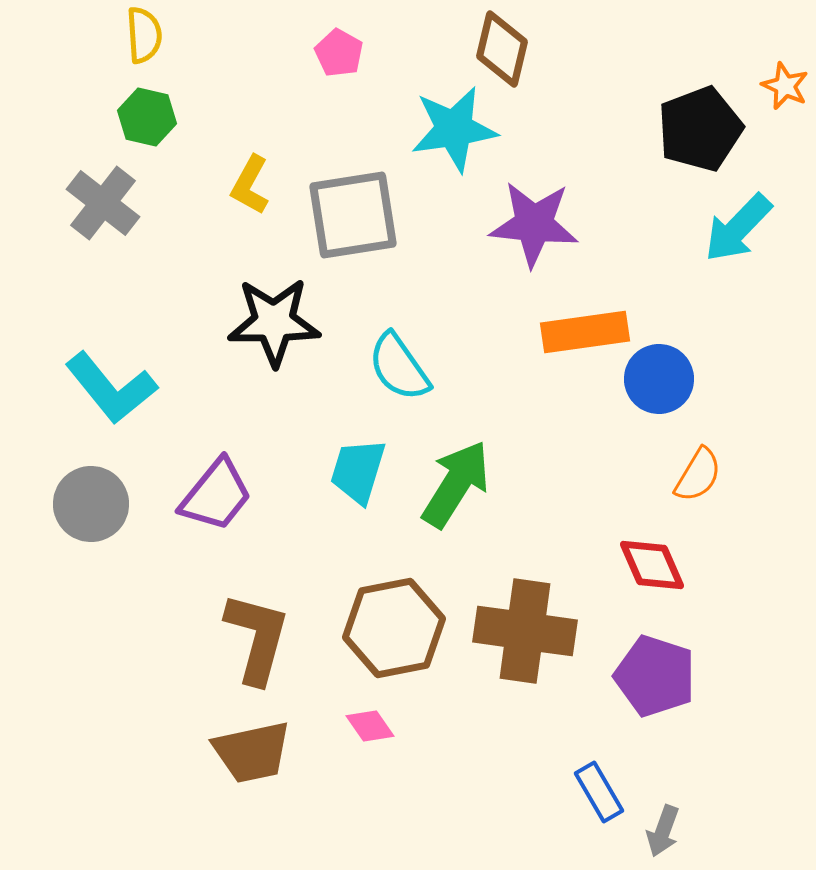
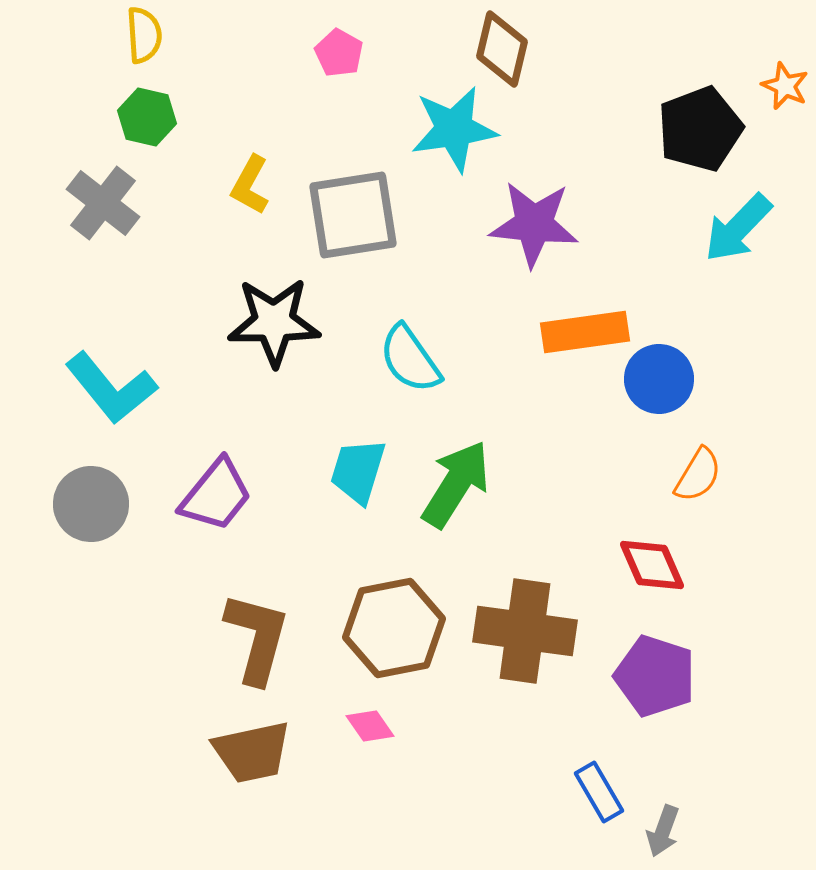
cyan semicircle: moved 11 px right, 8 px up
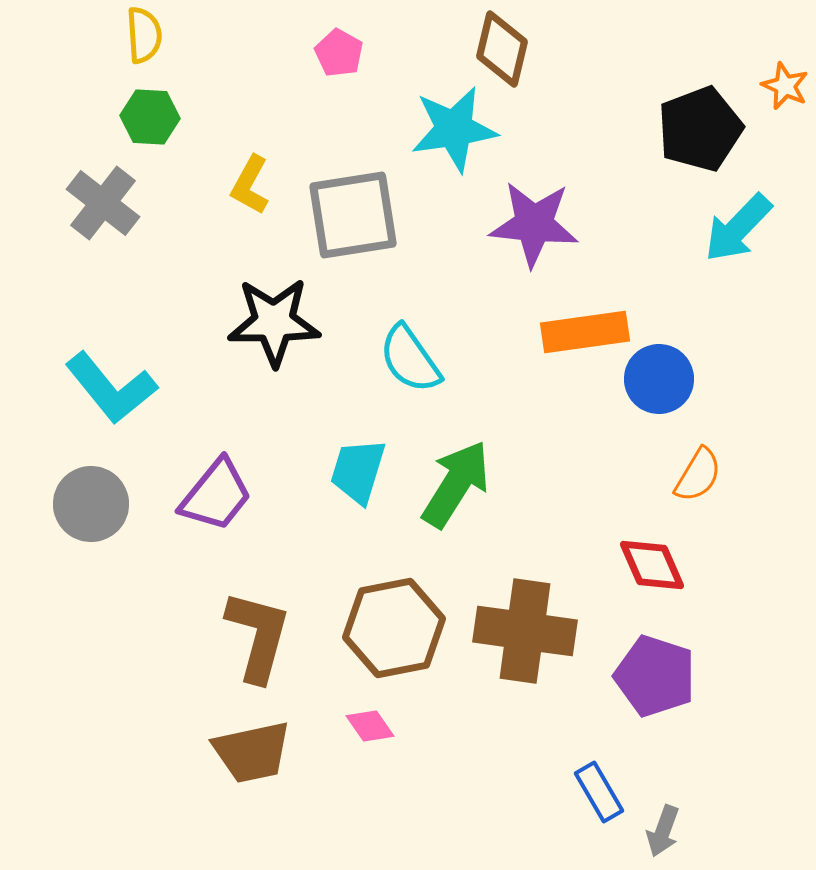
green hexagon: moved 3 px right; rotated 10 degrees counterclockwise
brown L-shape: moved 1 px right, 2 px up
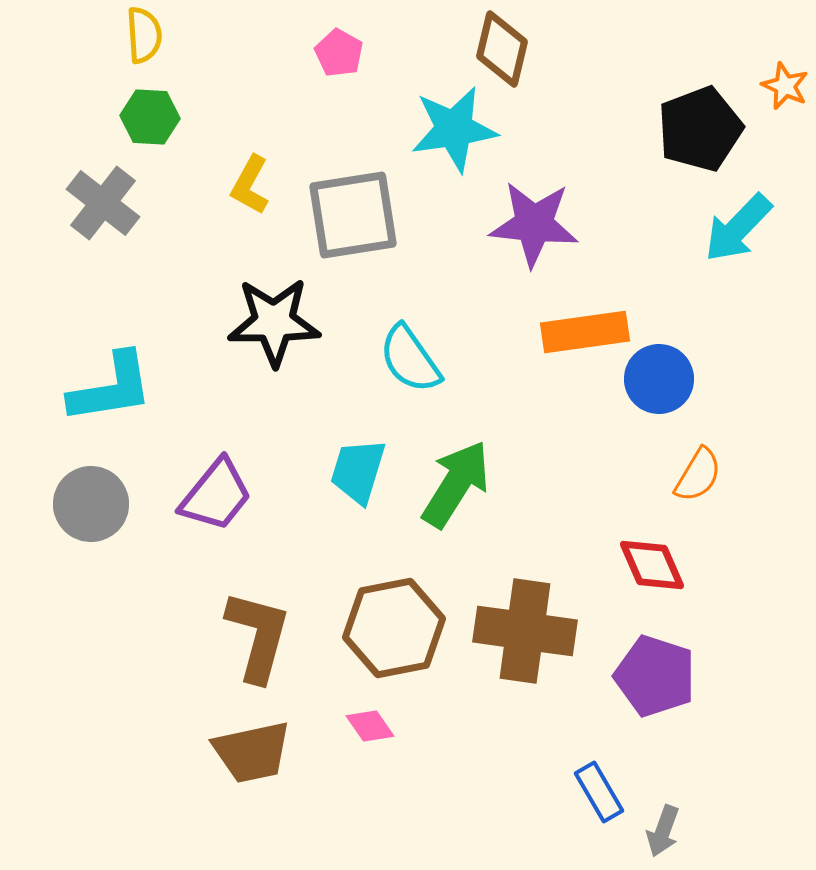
cyan L-shape: rotated 60 degrees counterclockwise
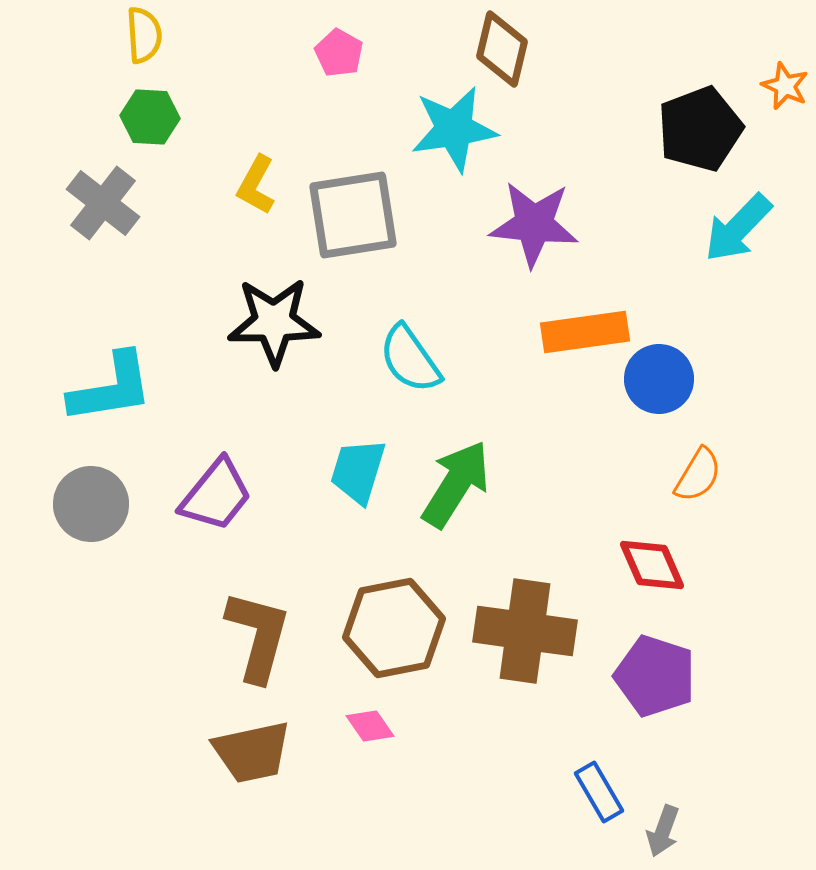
yellow L-shape: moved 6 px right
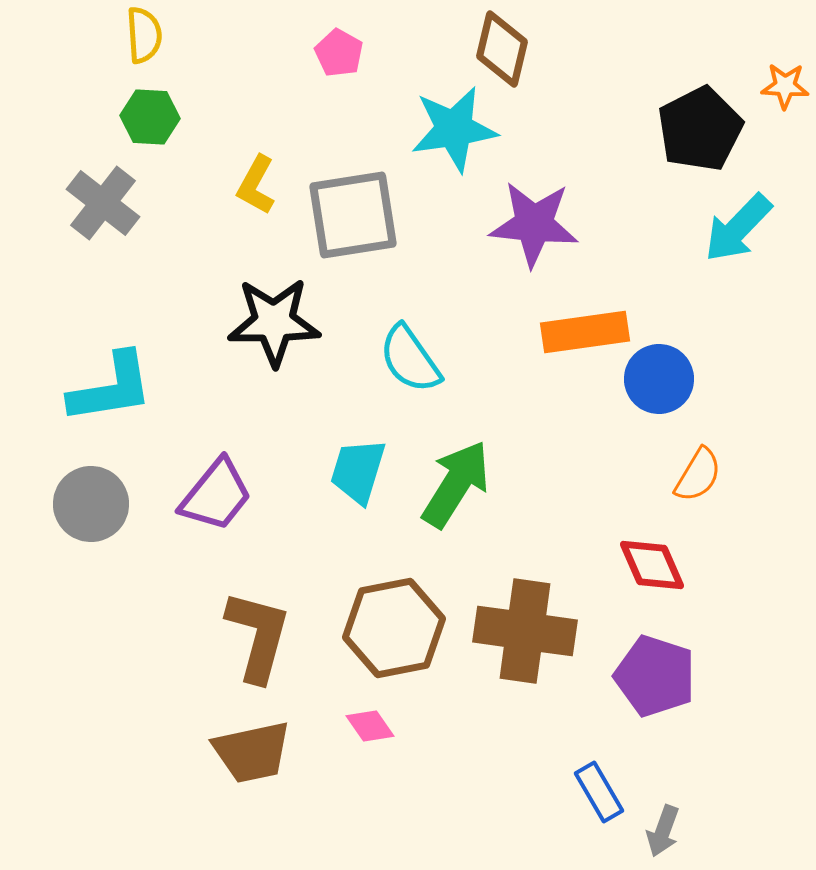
orange star: rotated 21 degrees counterclockwise
black pentagon: rotated 6 degrees counterclockwise
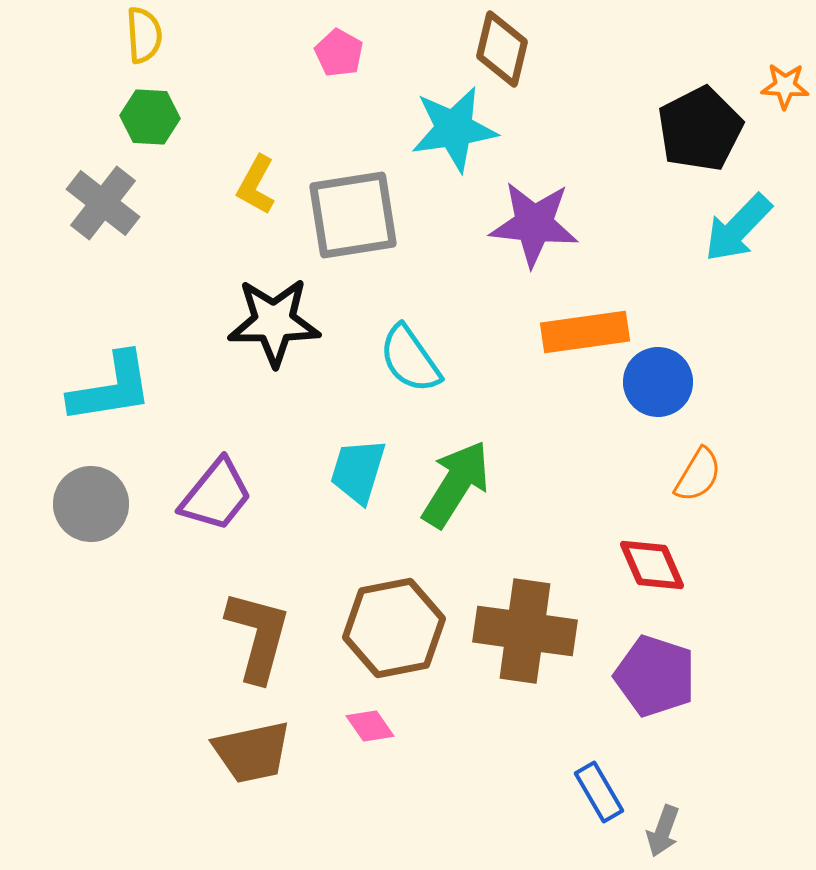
blue circle: moved 1 px left, 3 px down
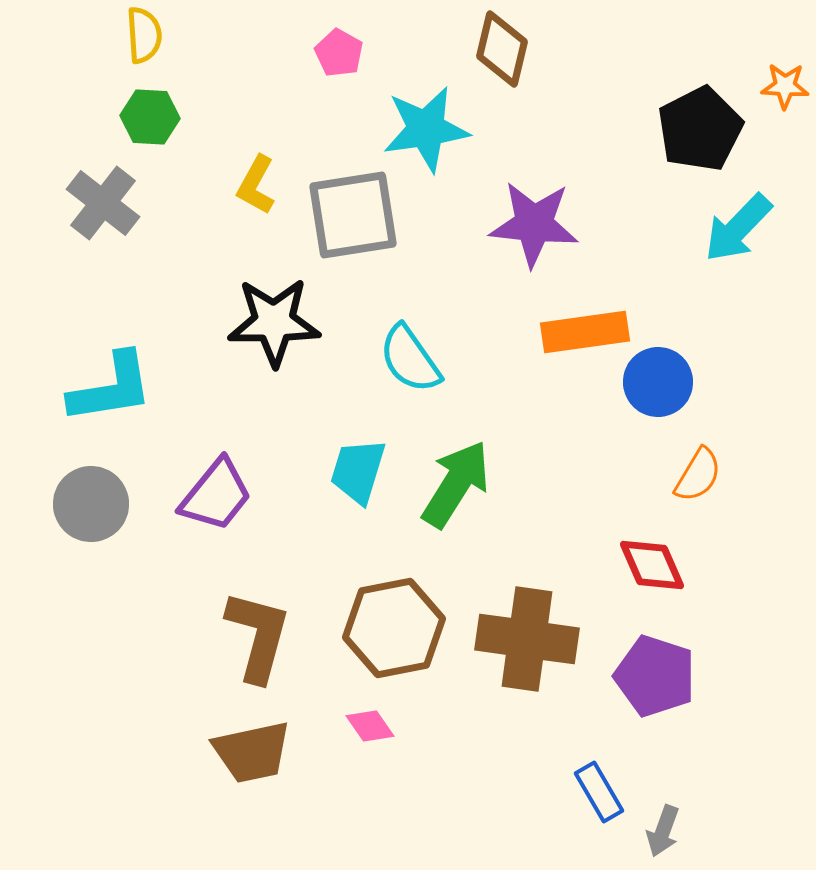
cyan star: moved 28 px left
brown cross: moved 2 px right, 8 px down
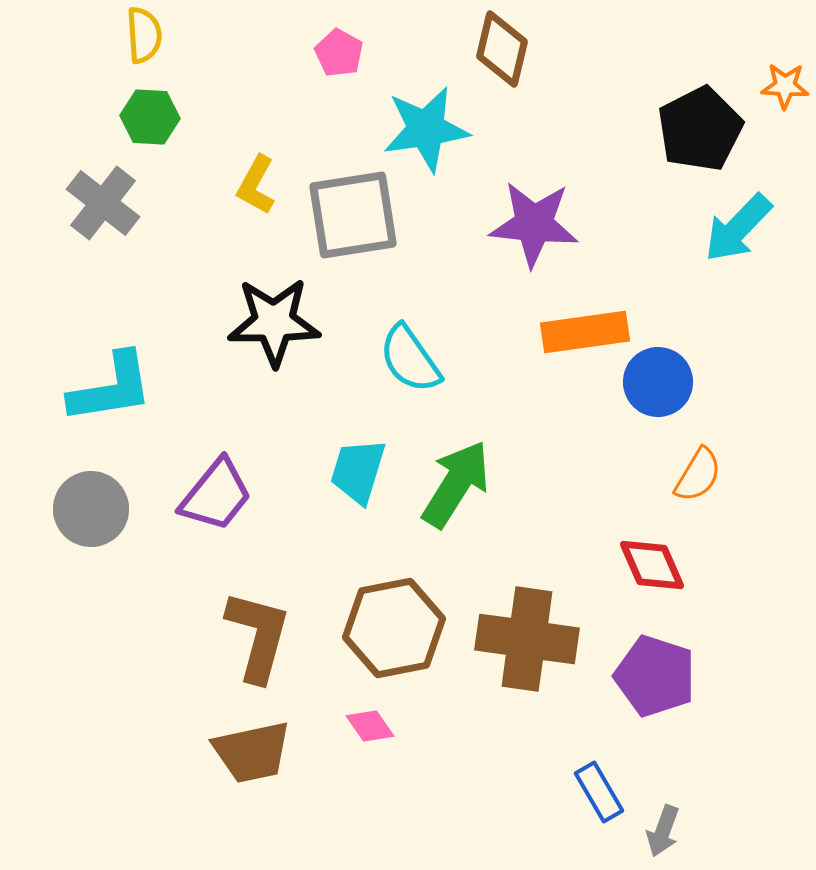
gray circle: moved 5 px down
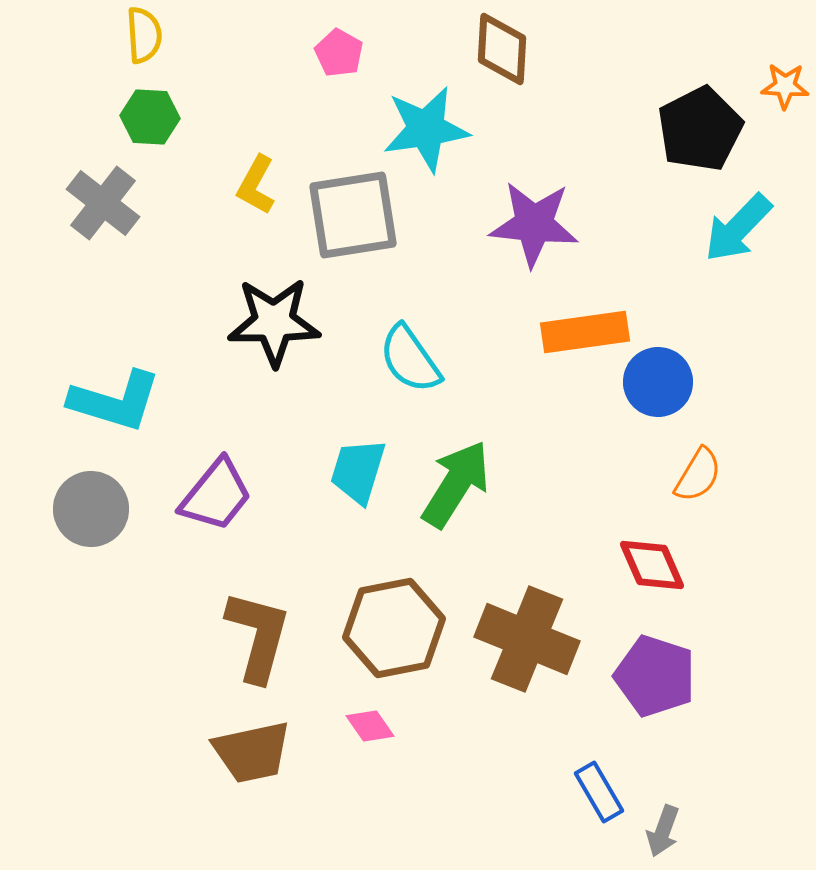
brown diamond: rotated 10 degrees counterclockwise
cyan L-shape: moved 4 px right, 13 px down; rotated 26 degrees clockwise
brown cross: rotated 14 degrees clockwise
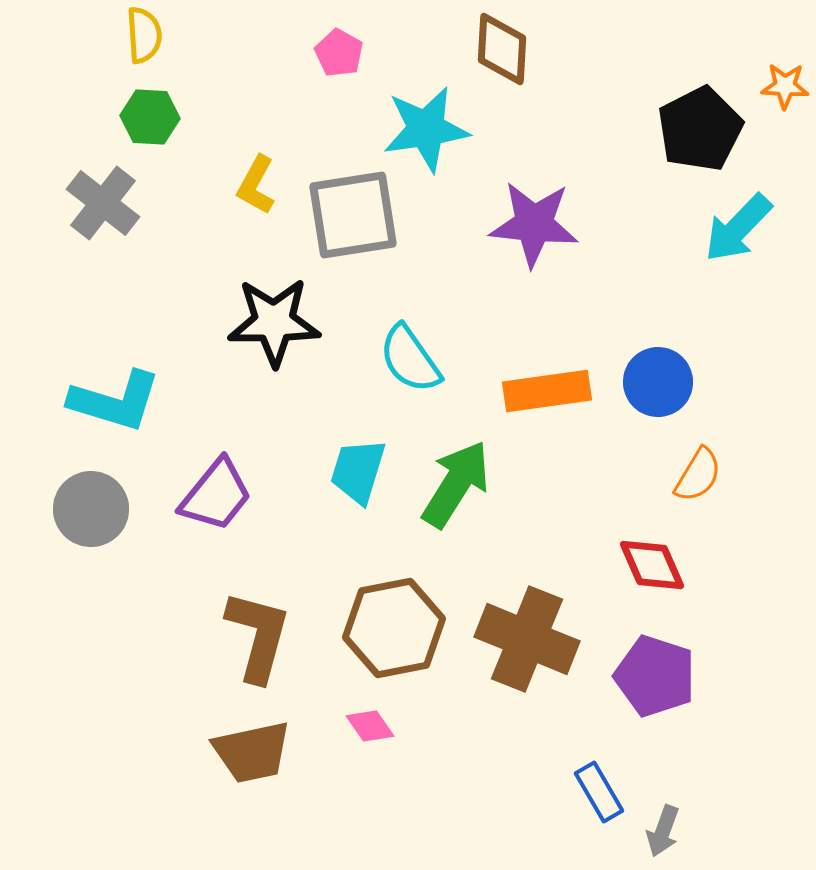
orange rectangle: moved 38 px left, 59 px down
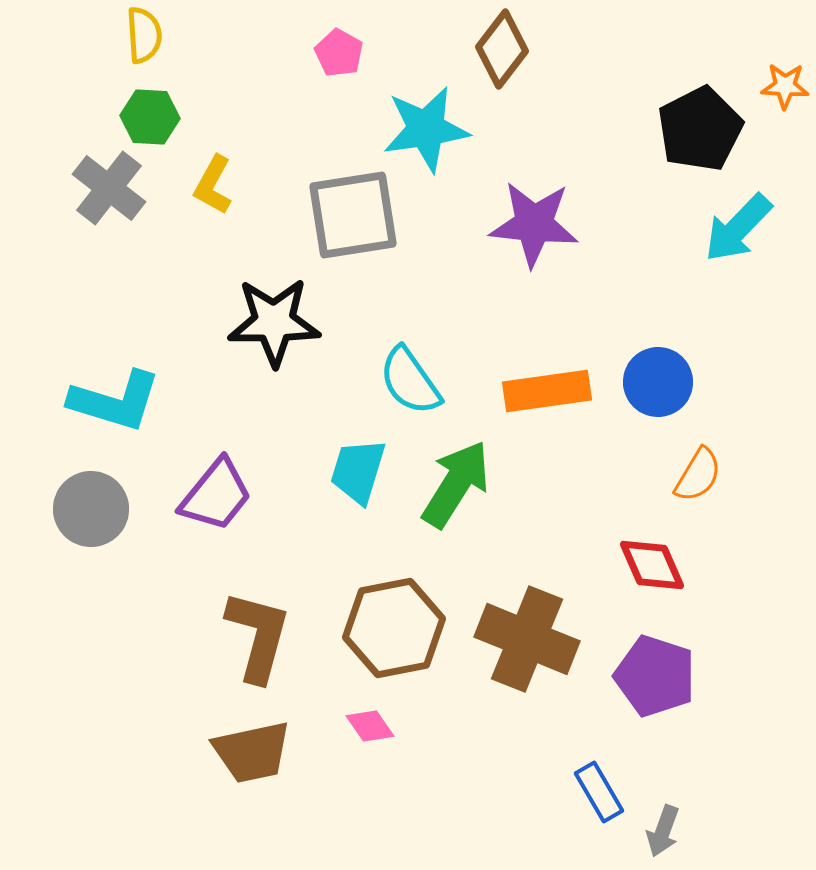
brown diamond: rotated 34 degrees clockwise
yellow L-shape: moved 43 px left
gray cross: moved 6 px right, 15 px up
cyan semicircle: moved 22 px down
